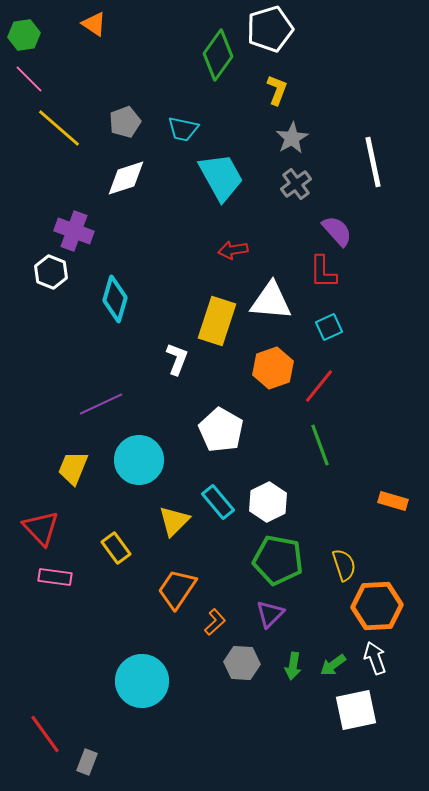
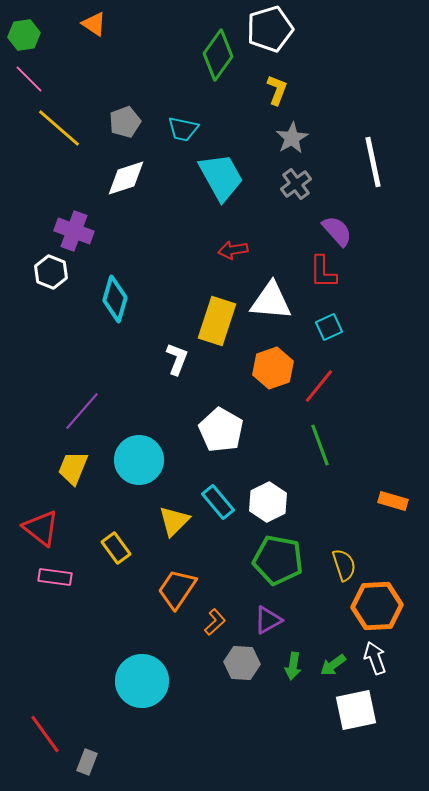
purple line at (101, 404): moved 19 px left, 7 px down; rotated 24 degrees counterclockwise
red triangle at (41, 528): rotated 9 degrees counterclockwise
purple triangle at (270, 614): moved 2 px left, 6 px down; rotated 16 degrees clockwise
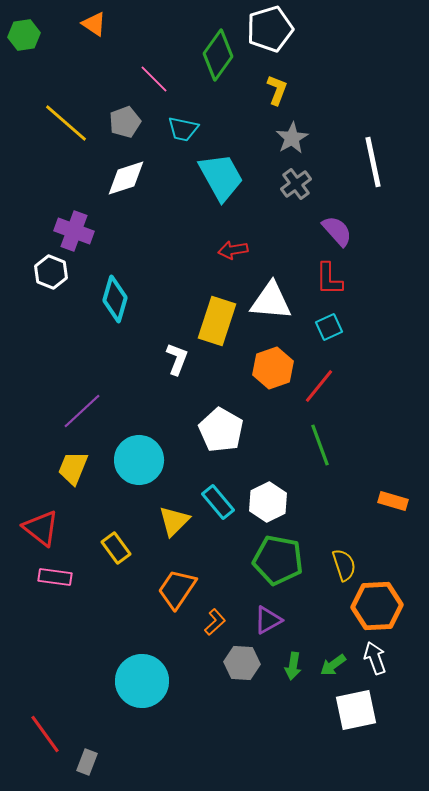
pink line at (29, 79): moved 125 px right
yellow line at (59, 128): moved 7 px right, 5 px up
red L-shape at (323, 272): moved 6 px right, 7 px down
purple line at (82, 411): rotated 6 degrees clockwise
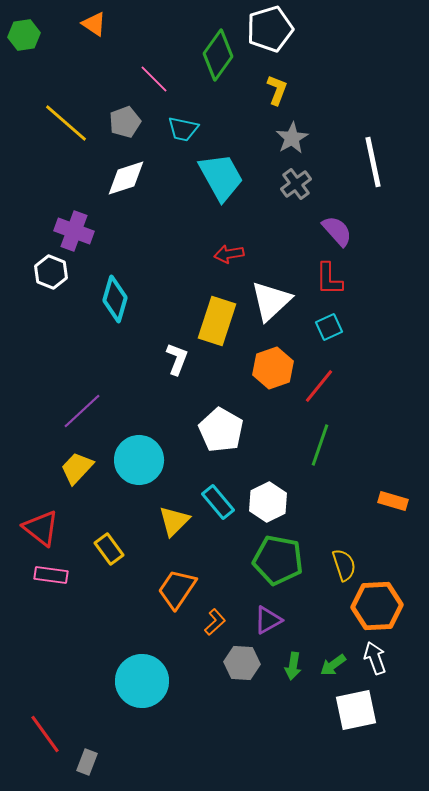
red arrow at (233, 250): moved 4 px left, 4 px down
white triangle at (271, 301): rotated 48 degrees counterclockwise
green line at (320, 445): rotated 39 degrees clockwise
yellow trapezoid at (73, 468): moved 4 px right; rotated 21 degrees clockwise
yellow rectangle at (116, 548): moved 7 px left, 1 px down
pink rectangle at (55, 577): moved 4 px left, 2 px up
